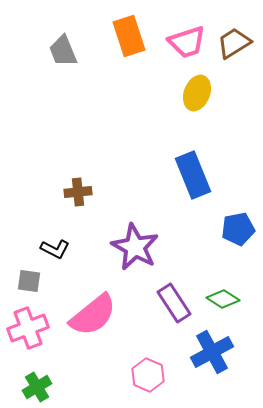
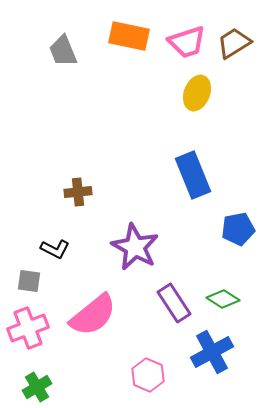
orange rectangle: rotated 60 degrees counterclockwise
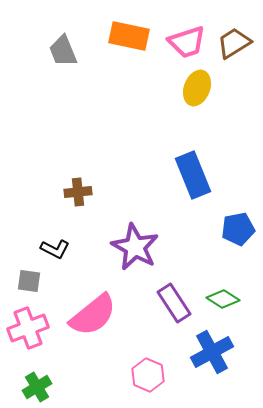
yellow ellipse: moved 5 px up
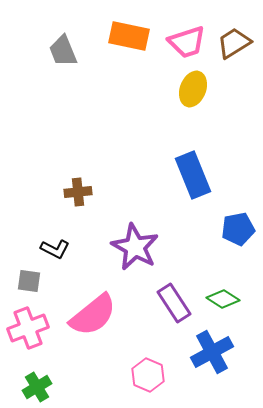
yellow ellipse: moved 4 px left, 1 px down
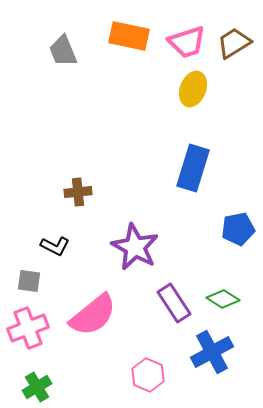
blue rectangle: moved 7 px up; rotated 39 degrees clockwise
black L-shape: moved 3 px up
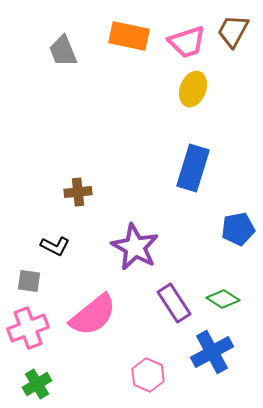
brown trapezoid: moved 1 px left, 12 px up; rotated 30 degrees counterclockwise
green cross: moved 3 px up
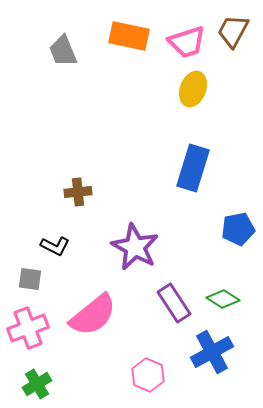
gray square: moved 1 px right, 2 px up
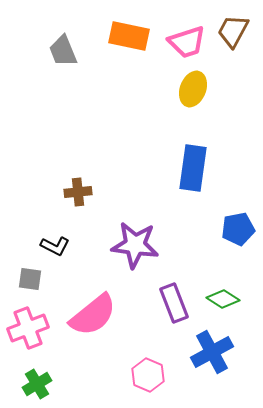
blue rectangle: rotated 9 degrees counterclockwise
purple star: moved 2 px up; rotated 21 degrees counterclockwise
purple rectangle: rotated 12 degrees clockwise
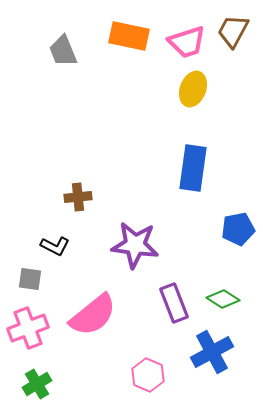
brown cross: moved 5 px down
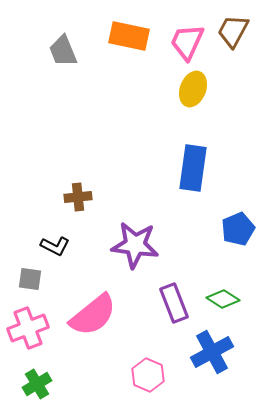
pink trapezoid: rotated 132 degrees clockwise
blue pentagon: rotated 12 degrees counterclockwise
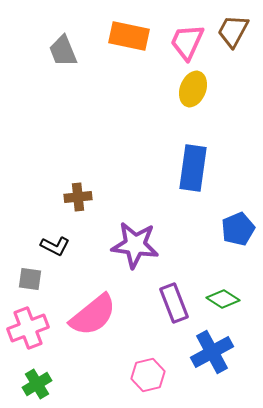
pink hexagon: rotated 24 degrees clockwise
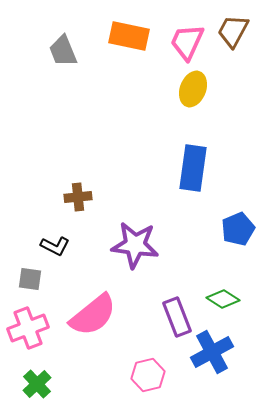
purple rectangle: moved 3 px right, 14 px down
green cross: rotated 12 degrees counterclockwise
